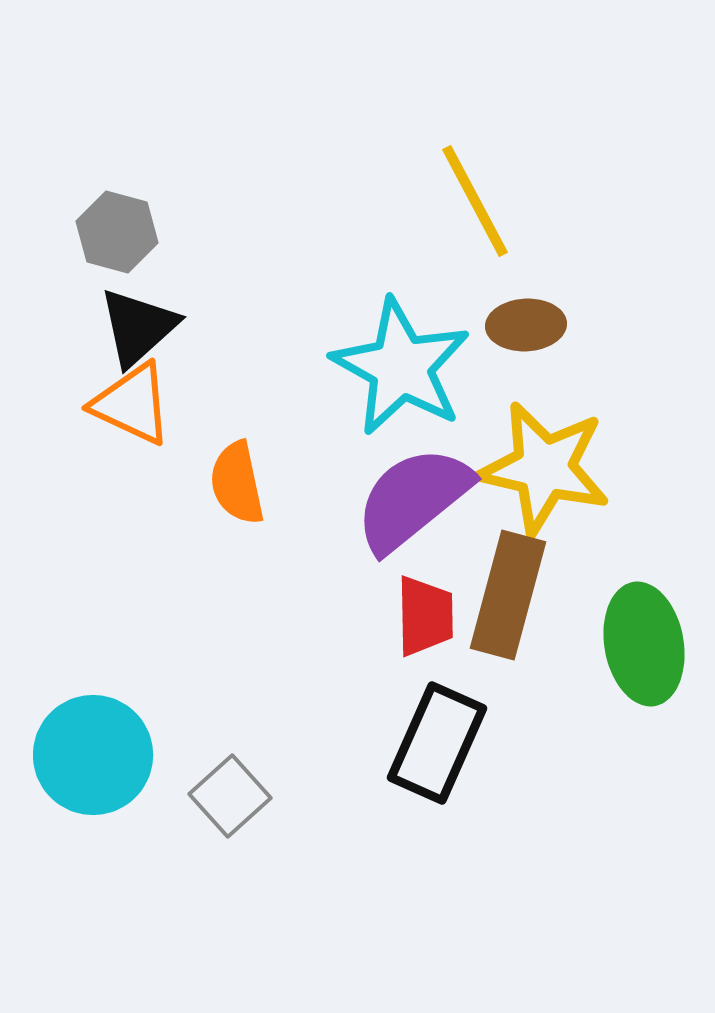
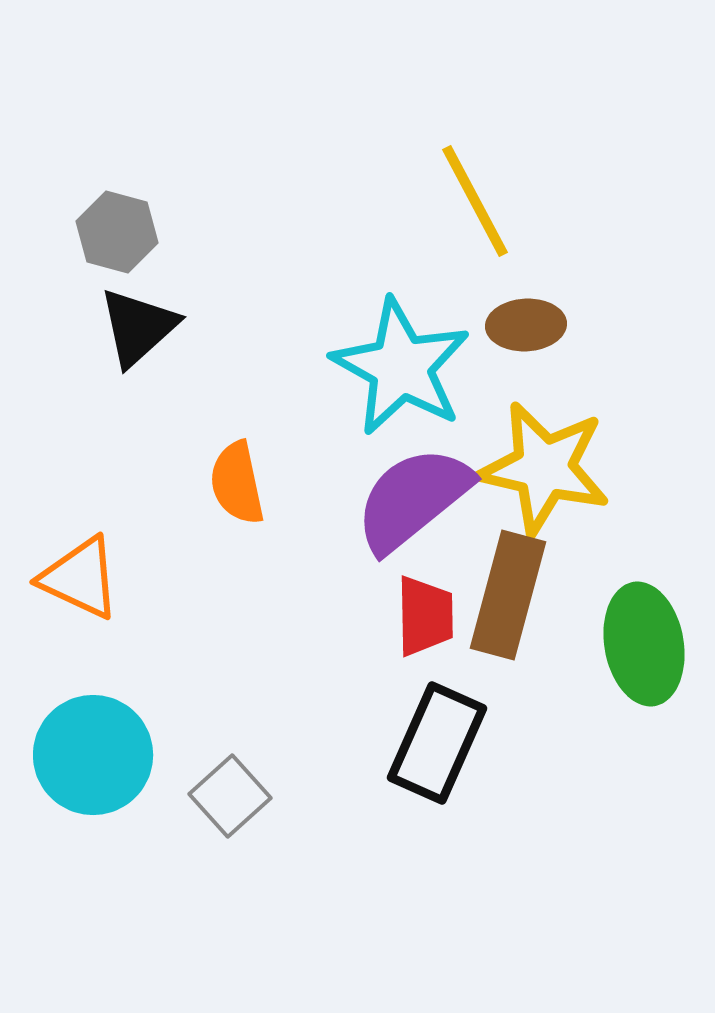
orange triangle: moved 52 px left, 174 px down
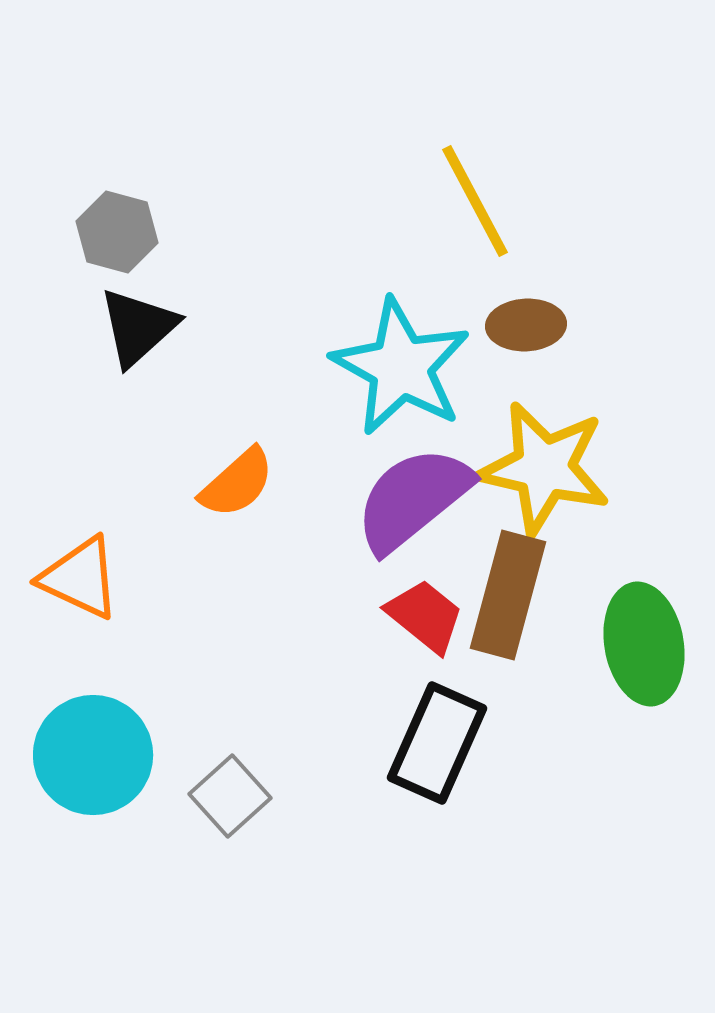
orange semicircle: rotated 120 degrees counterclockwise
red trapezoid: rotated 50 degrees counterclockwise
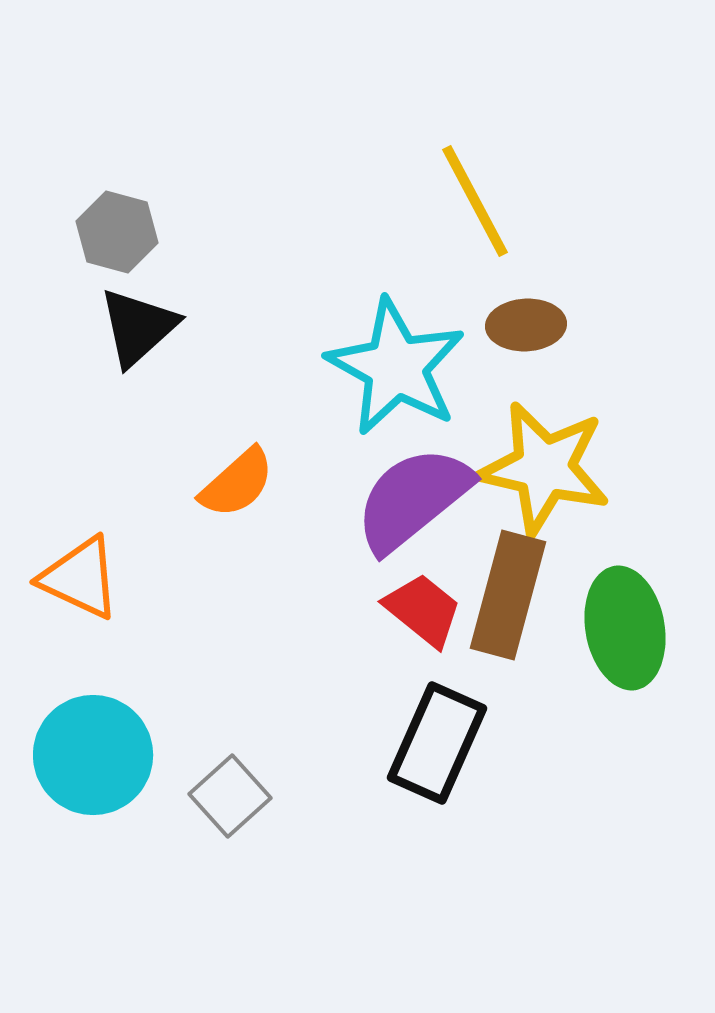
cyan star: moved 5 px left
red trapezoid: moved 2 px left, 6 px up
green ellipse: moved 19 px left, 16 px up
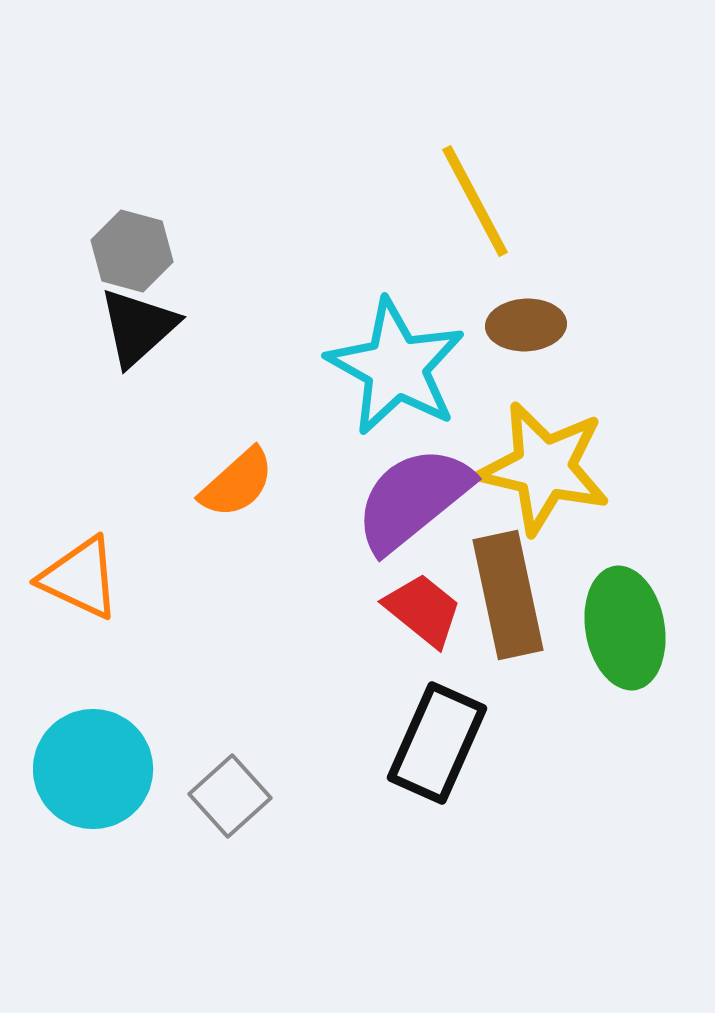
gray hexagon: moved 15 px right, 19 px down
brown rectangle: rotated 27 degrees counterclockwise
cyan circle: moved 14 px down
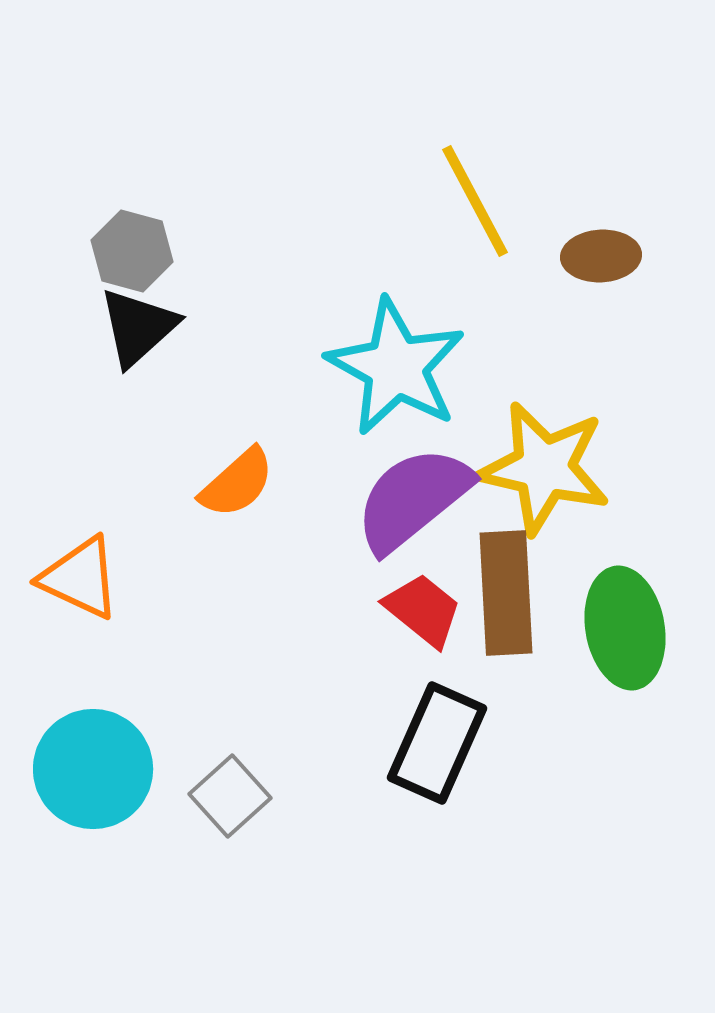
brown ellipse: moved 75 px right, 69 px up
brown rectangle: moved 2 px left, 2 px up; rotated 9 degrees clockwise
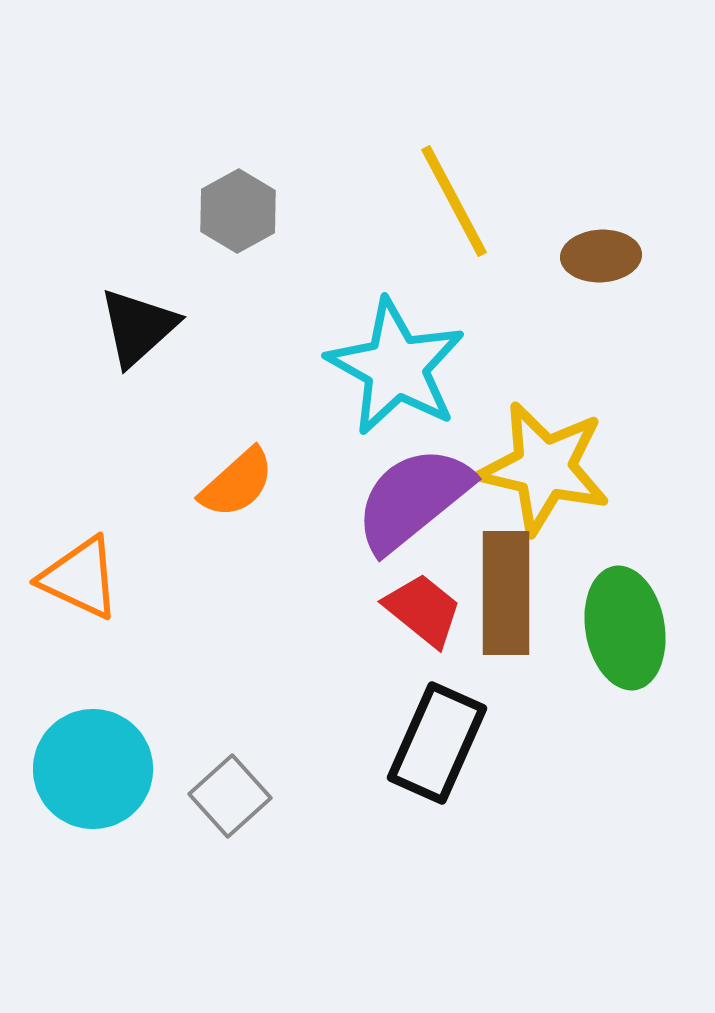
yellow line: moved 21 px left
gray hexagon: moved 106 px right, 40 px up; rotated 16 degrees clockwise
brown rectangle: rotated 3 degrees clockwise
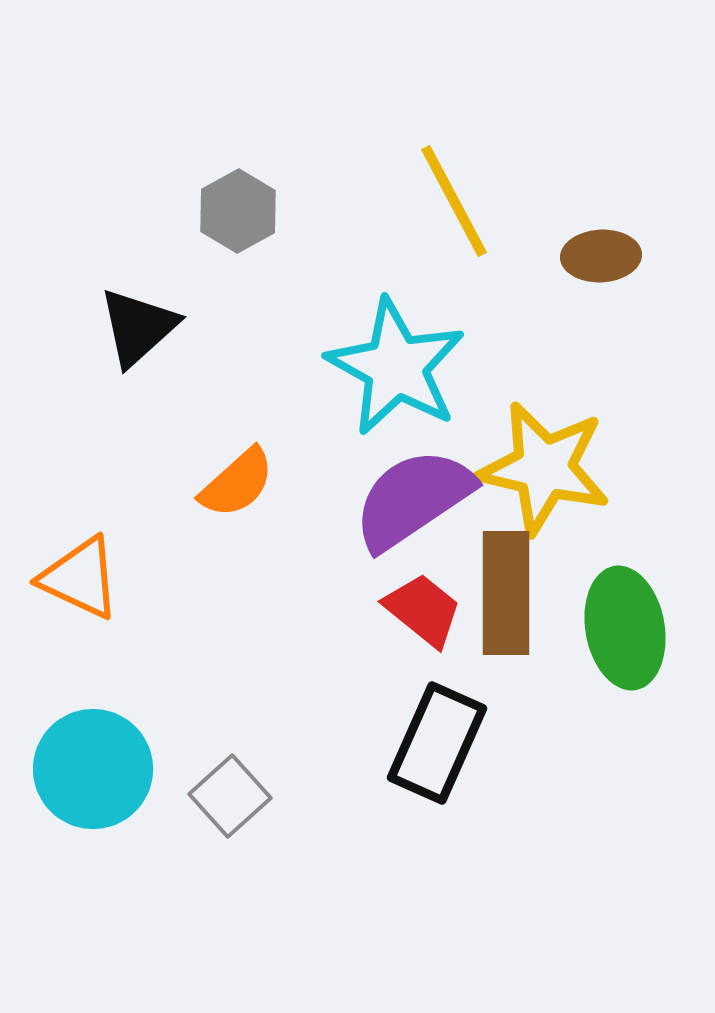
purple semicircle: rotated 5 degrees clockwise
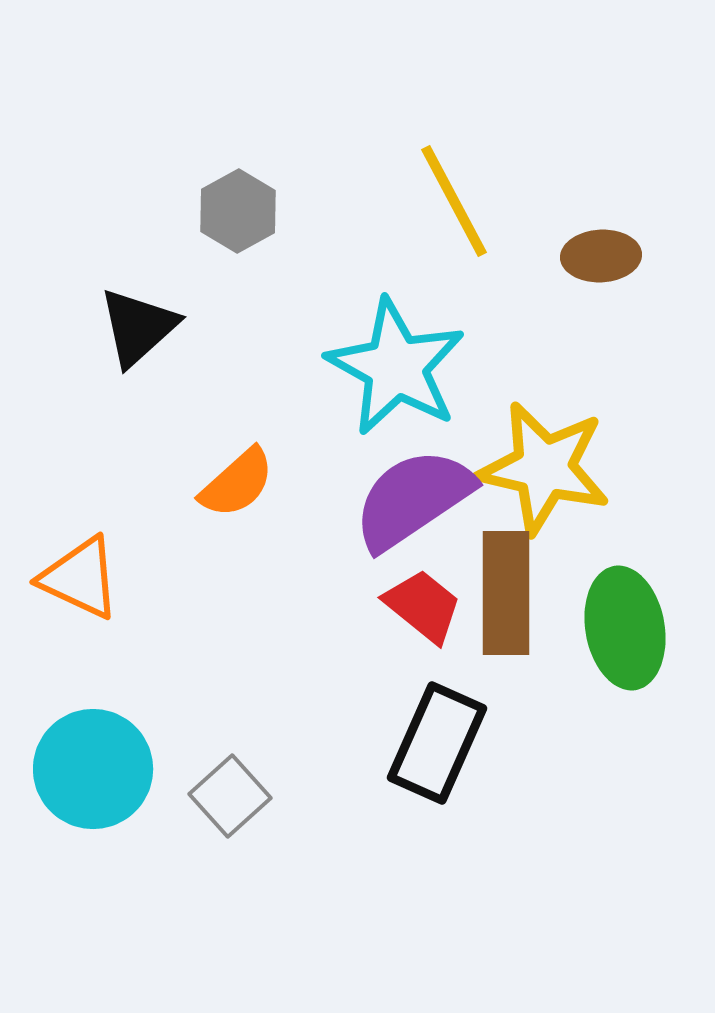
red trapezoid: moved 4 px up
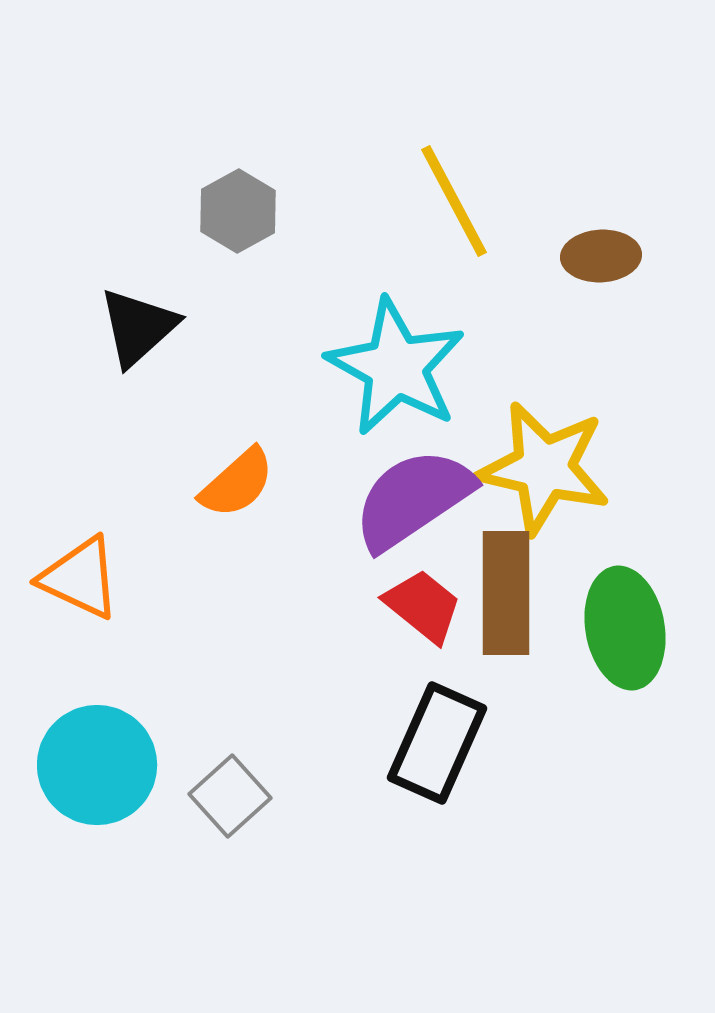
cyan circle: moved 4 px right, 4 px up
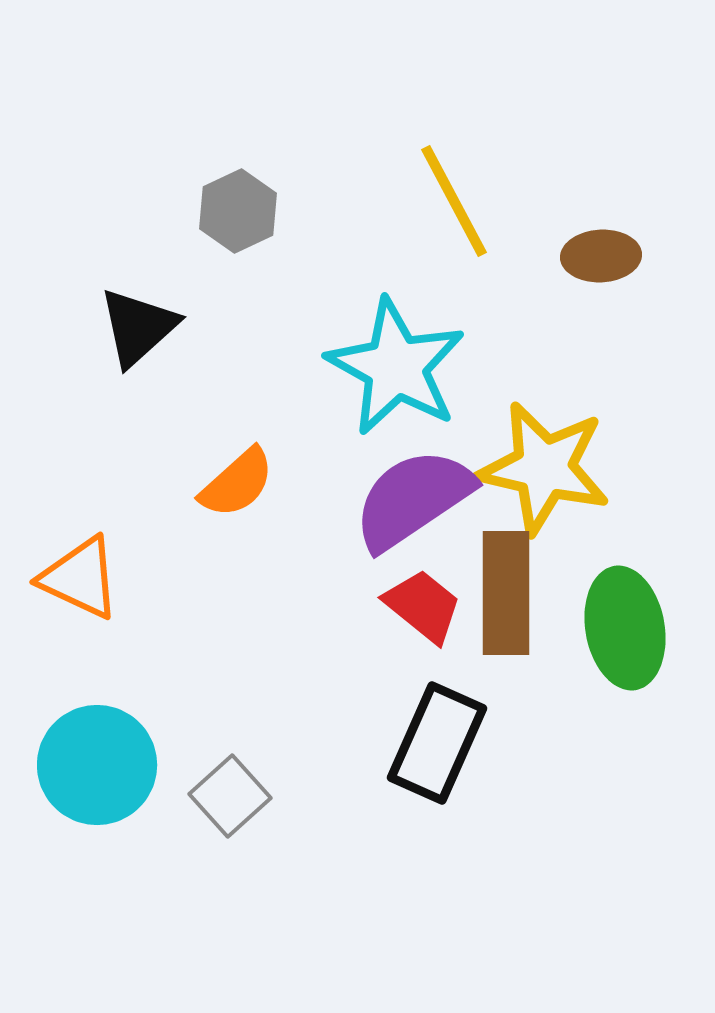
gray hexagon: rotated 4 degrees clockwise
